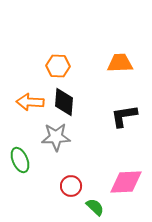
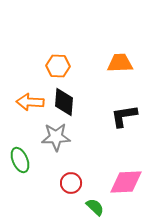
red circle: moved 3 px up
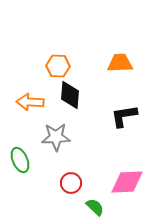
black diamond: moved 6 px right, 7 px up
pink diamond: moved 1 px right
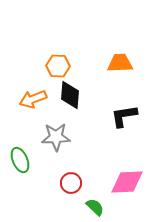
orange arrow: moved 3 px right, 3 px up; rotated 24 degrees counterclockwise
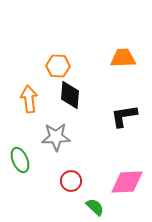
orange trapezoid: moved 3 px right, 5 px up
orange arrow: moved 4 px left; rotated 104 degrees clockwise
red circle: moved 2 px up
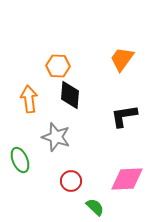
orange trapezoid: moved 1 px left, 1 px down; rotated 52 degrees counterclockwise
gray star: rotated 20 degrees clockwise
pink diamond: moved 3 px up
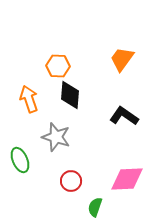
orange arrow: rotated 12 degrees counterclockwise
black L-shape: rotated 44 degrees clockwise
green semicircle: rotated 114 degrees counterclockwise
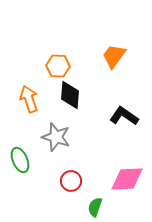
orange trapezoid: moved 8 px left, 3 px up
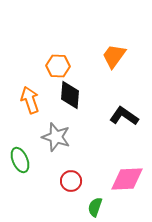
orange arrow: moved 1 px right, 1 px down
